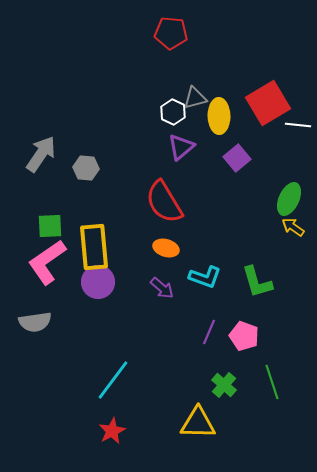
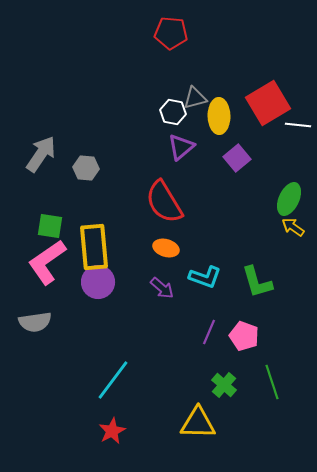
white hexagon: rotated 15 degrees counterclockwise
green square: rotated 12 degrees clockwise
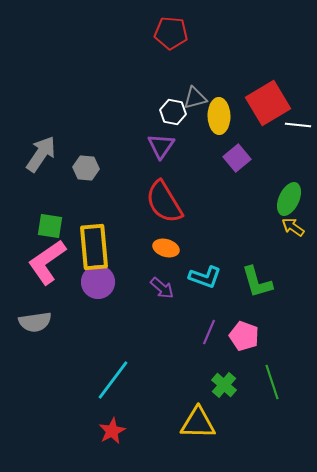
purple triangle: moved 20 px left, 1 px up; rotated 16 degrees counterclockwise
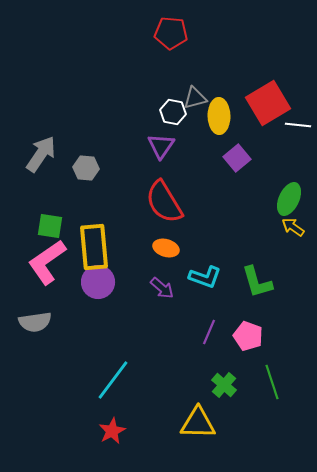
pink pentagon: moved 4 px right
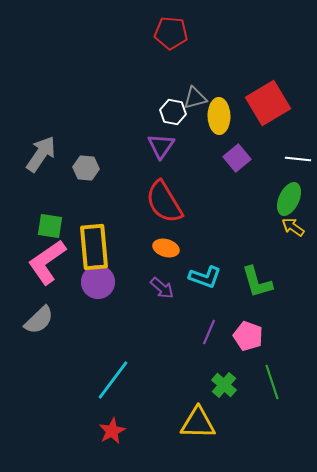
white line: moved 34 px down
gray semicircle: moved 4 px right, 2 px up; rotated 36 degrees counterclockwise
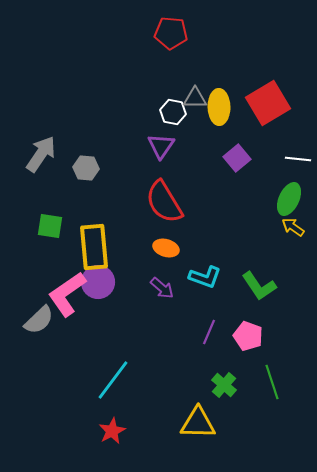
gray triangle: rotated 15 degrees clockwise
yellow ellipse: moved 9 px up
pink L-shape: moved 20 px right, 32 px down
green L-shape: moved 2 px right, 4 px down; rotated 18 degrees counterclockwise
